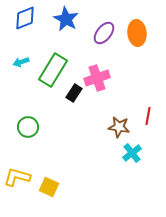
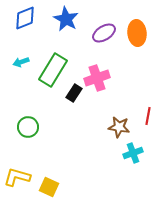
purple ellipse: rotated 20 degrees clockwise
cyan cross: moved 1 px right; rotated 18 degrees clockwise
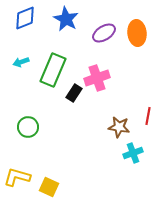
green rectangle: rotated 8 degrees counterclockwise
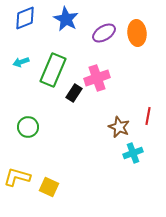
brown star: rotated 15 degrees clockwise
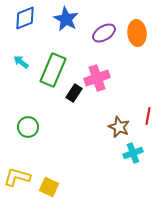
cyan arrow: rotated 56 degrees clockwise
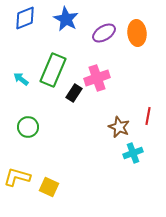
cyan arrow: moved 17 px down
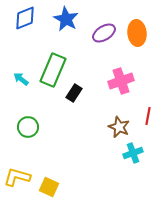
pink cross: moved 24 px right, 3 px down
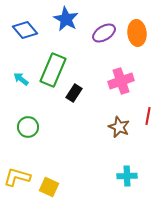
blue diamond: moved 12 px down; rotated 70 degrees clockwise
cyan cross: moved 6 px left, 23 px down; rotated 18 degrees clockwise
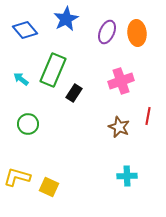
blue star: rotated 15 degrees clockwise
purple ellipse: moved 3 px right, 1 px up; rotated 35 degrees counterclockwise
green circle: moved 3 px up
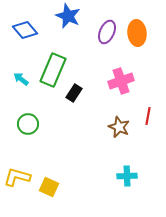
blue star: moved 2 px right, 3 px up; rotated 20 degrees counterclockwise
